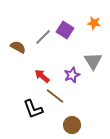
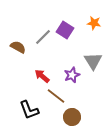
brown line: moved 1 px right
black L-shape: moved 4 px left, 1 px down
brown circle: moved 8 px up
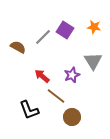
orange star: moved 4 px down
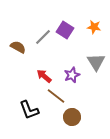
gray triangle: moved 3 px right, 1 px down
red arrow: moved 2 px right
